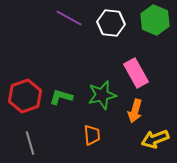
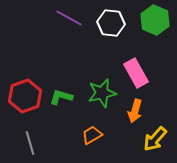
green star: moved 2 px up
orange trapezoid: rotated 115 degrees counterclockwise
yellow arrow: rotated 28 degrees counterclockwise
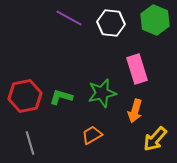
pink rectangle: moved 1 px right, 4 px up; rotated 12 degrees clockwise
red hexagon: rotated 8 degrees clockwise
